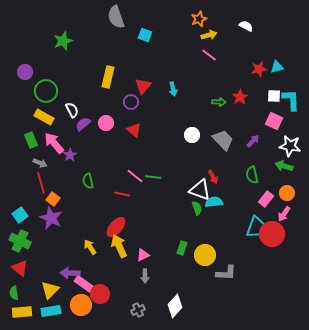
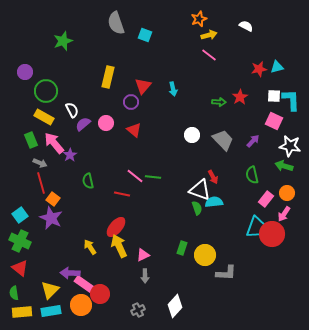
gray semicircle at (116, 17): moved 6 px down
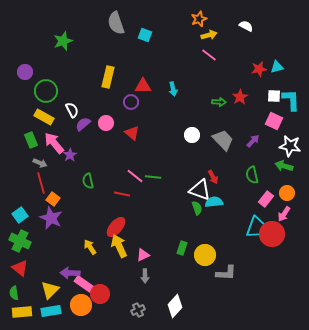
red triangle at (143, 86): rotated 48 degrees clockwise
red triangle at (134, 130): moved 2 px left, 3 px down
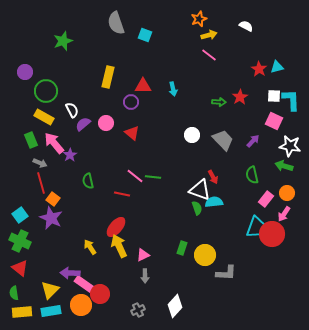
red star at (259, 69): rotated 28 degrees counterclockwise
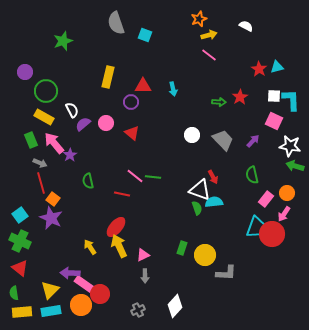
green arrow at (284, 166): moved 11 px right
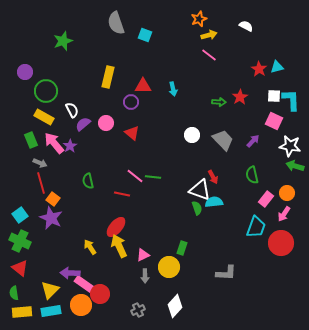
purple star at (70, 155): moved 9 px up
red circle at (272, 234): moved 9 px right, 9 px down
yellow circle at (205, 255): moved 36 px left, 12 px down
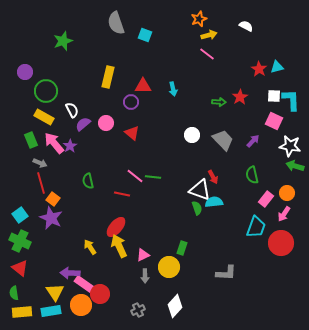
pink line at (209, 55): moved 2 px left, 1 px up
yellow triangle at (50, 290): moved 5 px right, 2 px down; rotated 18 degrees counterclockwise
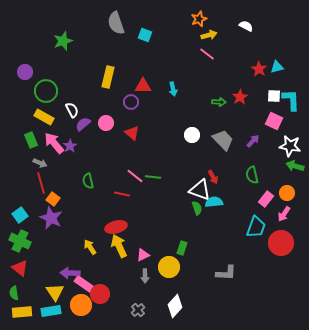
red ellipse at (116, 227): rotated 35 degrees clockwise
gray cross at (138, 310): rotated 16 degrees counterclockwise
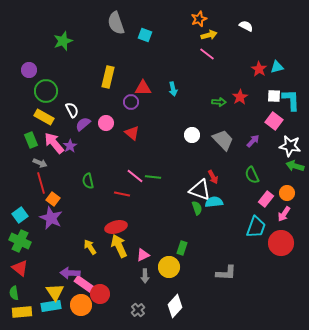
purple circle at (25, 72): moved 4 px right, 2 px up
red triangle at (143, 86): moved 2 px down
pink square at (274, 121): rotated 12 degrees clockwise
green semicircle at (252, 175): rotated 12 degrees counterclockwise
cyan rectangle at (51, 311): moved 5 px up
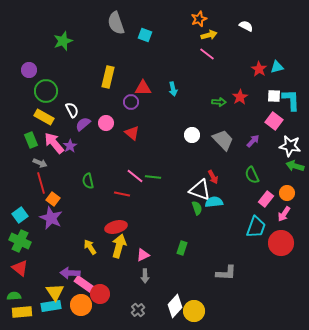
yellow arrow at (119, 246): rotated 40 degrees clockwise
yellow circle at (169, 267): moved 25 px right, 44 px down
green semicircle at (14, 293): moved 3 px down; rotated 96 degrees clockwise
